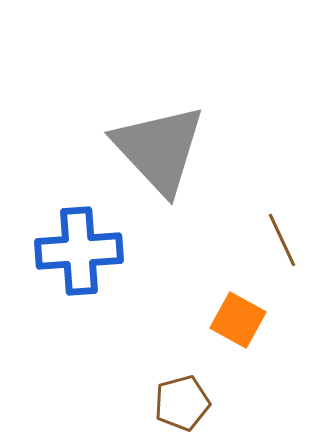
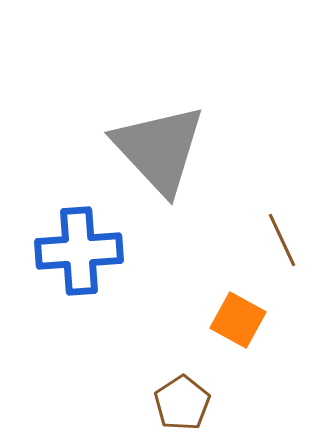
brown pentagon: rotated 18 degrees counterclockwise
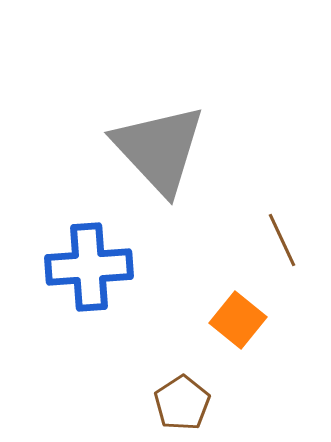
blue cross: moved 10 px right, 16 px down
orange square: rotated 10 degrees clockwise
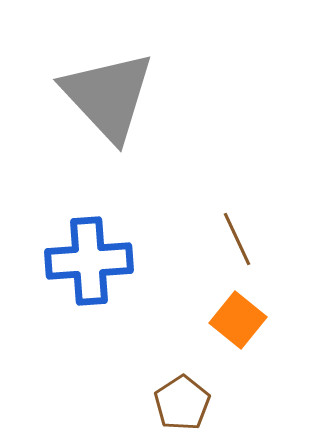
gray triangle: moved 51 px left, 53 px up
brown line: moved 45 px left, 1 px up
blue cross: moved 6 px up
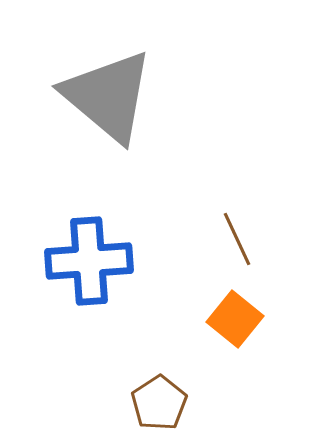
gray triangle: rotated 7 degrees counterclockwise
orange square: moved 3 px left, 1 px up
brown pentagon: moved 23 px left
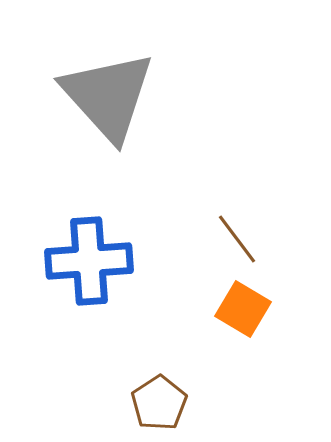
gray triangle: rotated 8 degrees clockwise
brown line: rotated 12 degrees counterclockwise
orange square: moved 8 px right, 10 px up; rotated 8 degrees counterclockwise
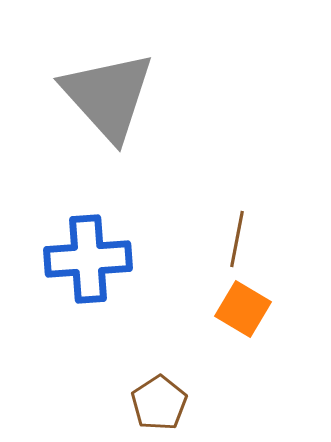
brown line: rotated 48 degrees clockwise
blue cross: moved 1 px left, 2 px up
